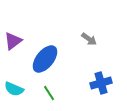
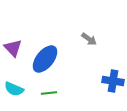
purple triangle: moved 7 px down; rotated 36 degrees counterclockwise
blue cross: moved 12 px right, 2 px up; rotated 25 degrees clockwise
green line: rotated 63 degrees counterclockwise
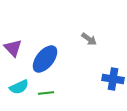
blue cross: moved 2 px up
cyan semicircle: moved 5 px right, 2 px up; rotated 48 degrees counterclockwise
green line: moved 3 px left
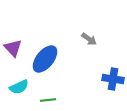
green line: moved 2 px right, 7 px down
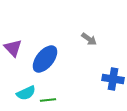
cyan semicircle: moved 7 px right, 6 px down
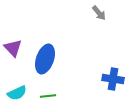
gray arrow: moved 10 px right, 26 px up; rotated 14 degrees clockwise
blue ellipse: rotated 20 degrees counterclockwise
cyan semicircle: moved 9 px left
green line: moved 4 px up
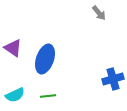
purple triangle: rotated 12 degrees counterclockwise
blue cross: rotated 25 degrees counterclockwise
cyan semicircle: moved 2 px left, 2 px down
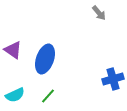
purple triangle: moved 2 px down
green line: rotated 42 degrees counterclockwise
